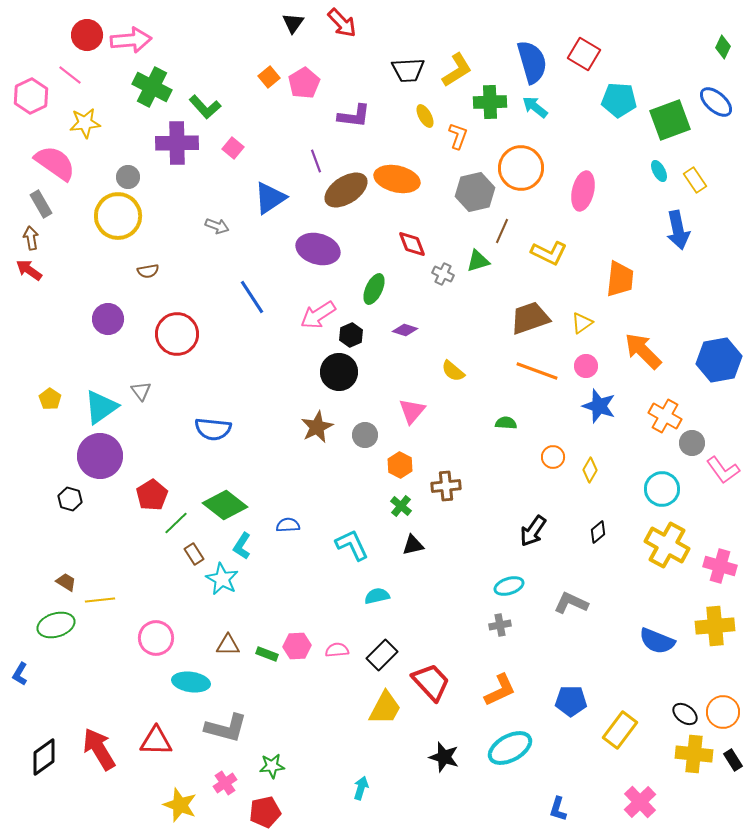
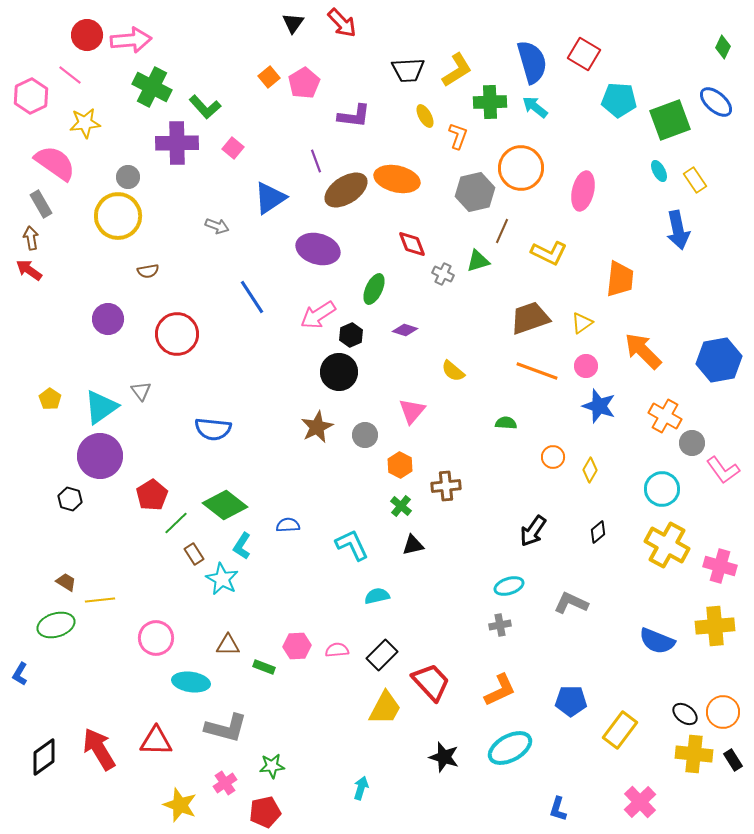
green rectangle at (267, 654): moved 3 px left, 13 px down
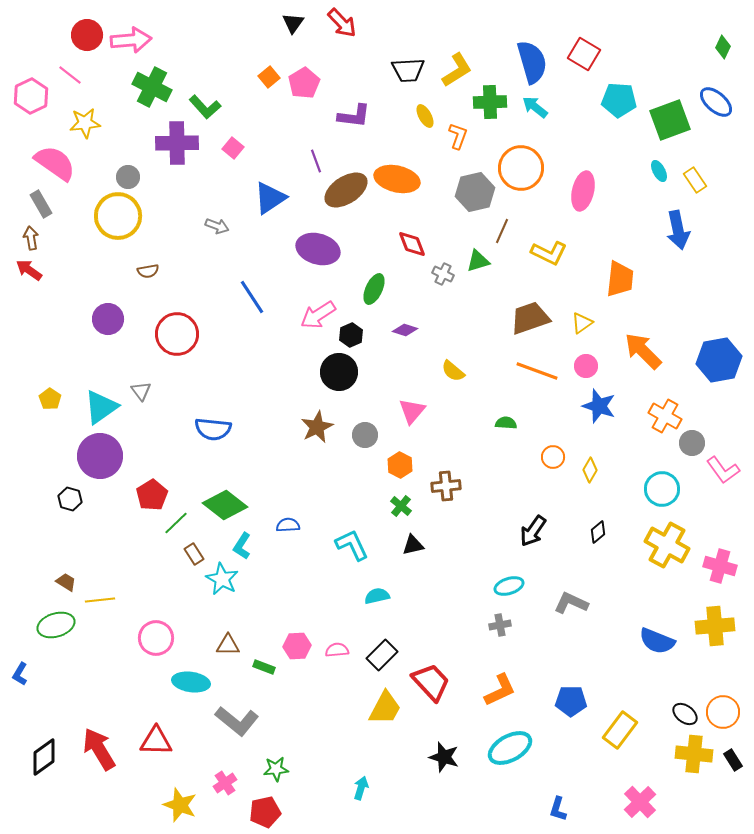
gray L-shape at (226, 728): moved 11 px right, 7 px up; rotated 24 degrees clockwise
green star at (272, 766): moved 4 px right, 3 px down
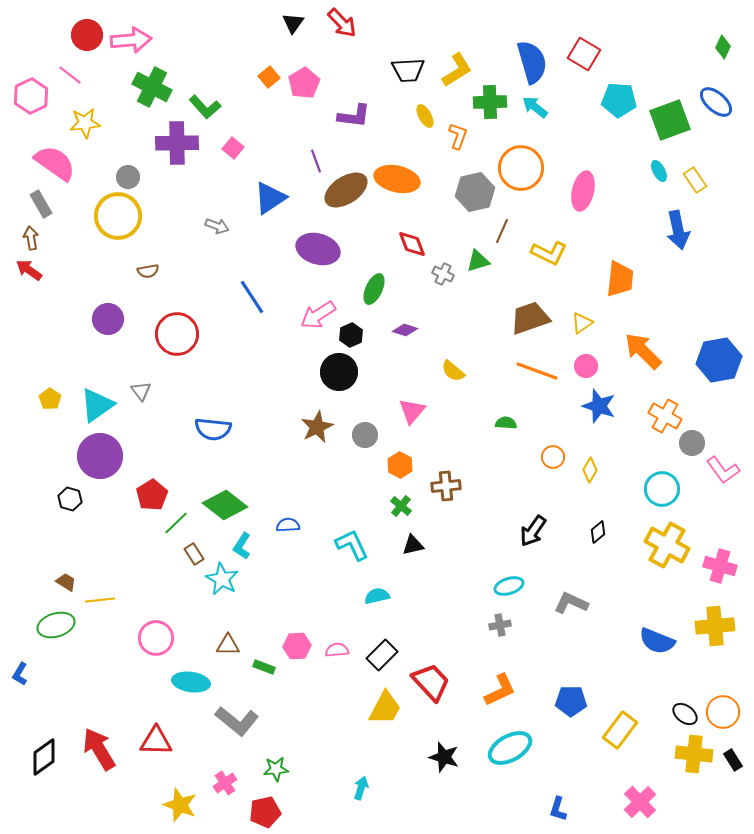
cyan triangle at (101, 407): moved 4 px left, 2 px up
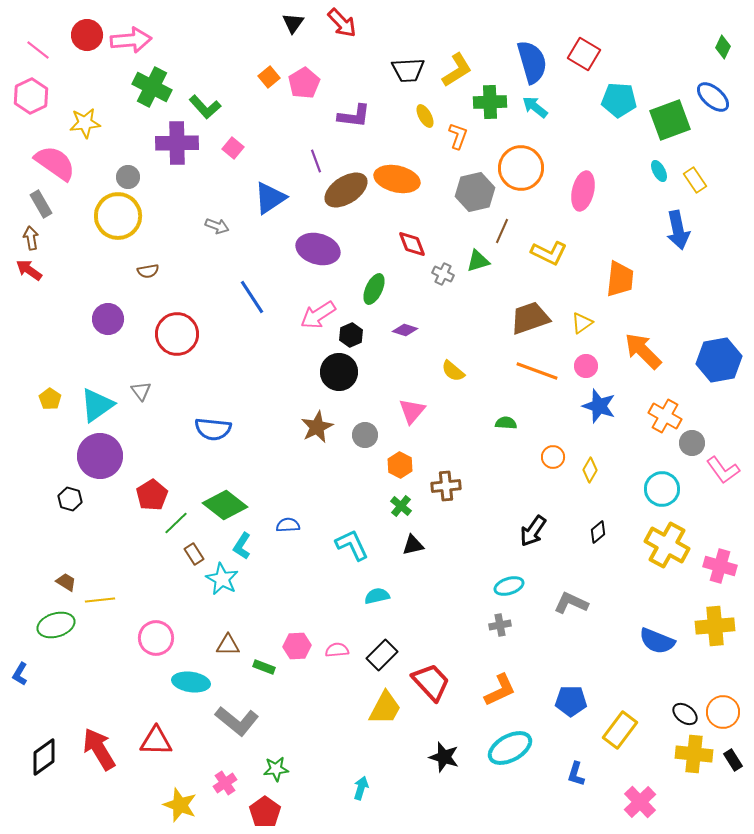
pink line at (70, 75): moved 32 px left, 25 px up
blue ellipse at (716, 102): moved 3 px left, 5 px up
blue L-shape at (558, 809): moved 18 px right, 35 px up
red pentagon at (265, 812): rotated 24 degrees counterclockwise
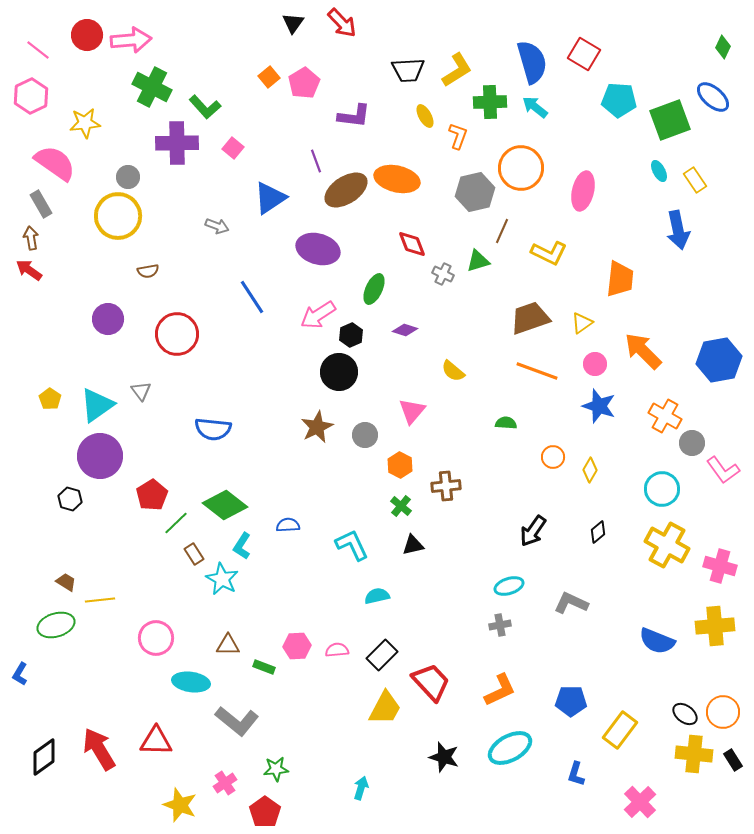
pink circle at (586, 366): moved 9 px right, 2 px up
